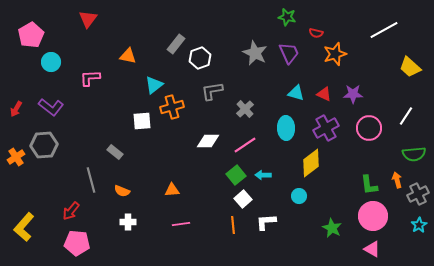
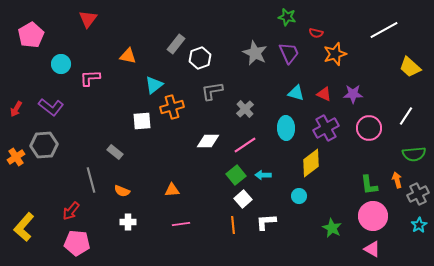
cyan circle at (51, 62): moved 10 px right, 2 px down
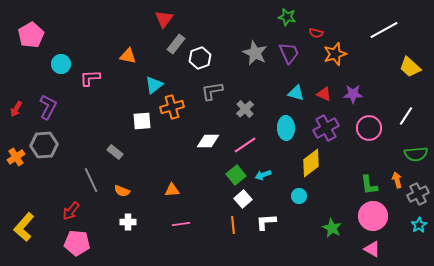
red triangle at (88, 19): moved 76 px right
purple L-shape at (51, 107): moved 3 px left; rotated 100 degrees counterclockwise
green semicircle at (414, 154): moved 2 px right
cyan arrow at (263, 175): rotated 21 degrees counterclockwise
gray line at (91, 180): rotated 10 degrees counterclockwise
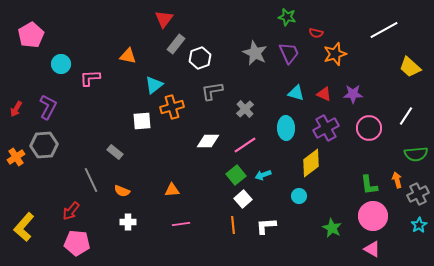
white L-shape at (266, 222): moved 4 px down
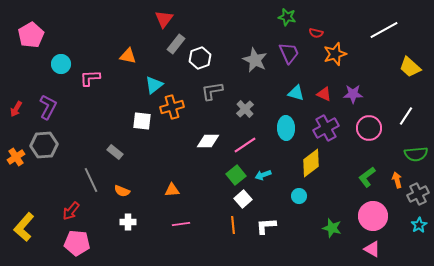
gray star at (255, 53): moved 7 px down
white square at (142, 121): rotated 12 degrees clockwise
green L-shape at (369, 185): moved 2 px left, 8 px up; rotated 60 degrees clockwise
green star at (332, 228): rotated 12 degrees counterclockwise
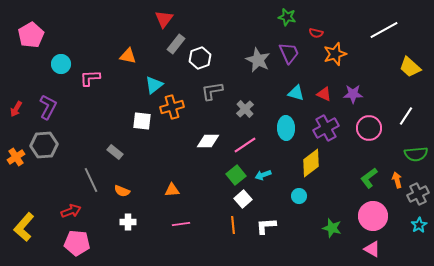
gray star at (255, 60): moved 3 px right
green L-shape at (367, 177): moved 2 px right, 1 px down
red arrow at (71, 211): rotated 150 degrees counterclockwise
